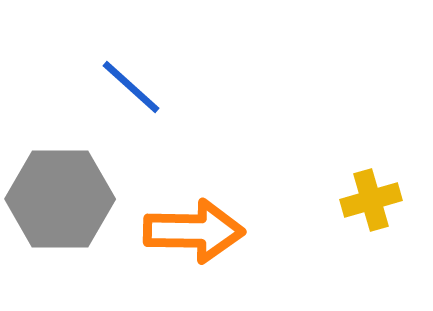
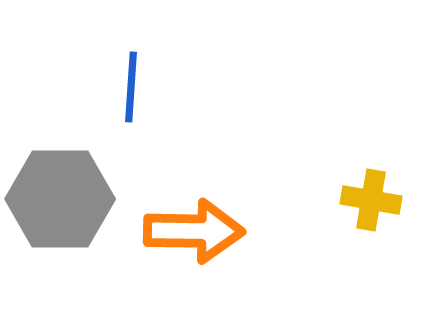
blue line: rotated 52 degrees clockwise
yellow cross: rotated 26 degrees clockwise
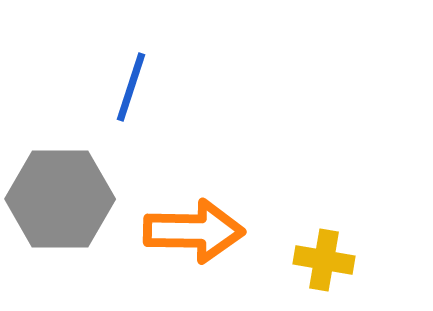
blue line: rotated 14 degrees clockwise
yellow cross: moved 47 px left, 60 px down
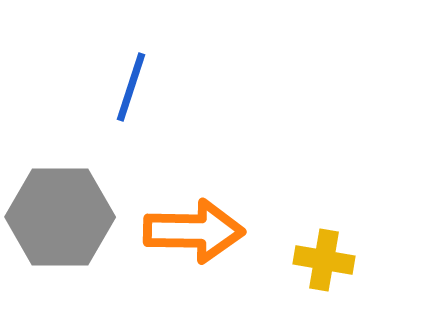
gray hexagon: moved 18 px down
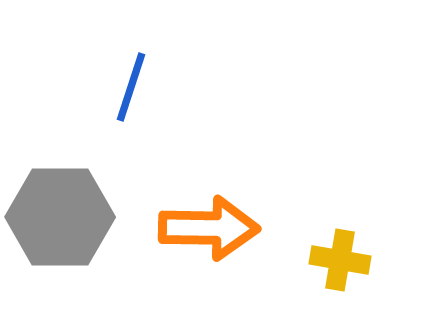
orange arrow: moved 15 px right, 3 px up
yellow cross: moved 16 px right
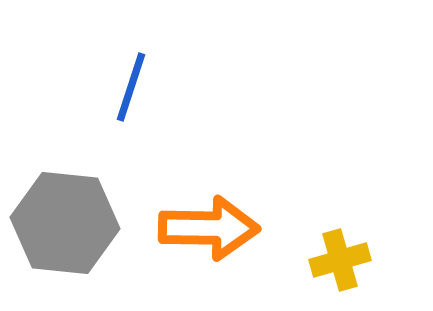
gray hexagon: moved 5 px right, 6 px down; rotated 6 degrees clockwise
yellow cross: rotated 26 degrees counterclockwise
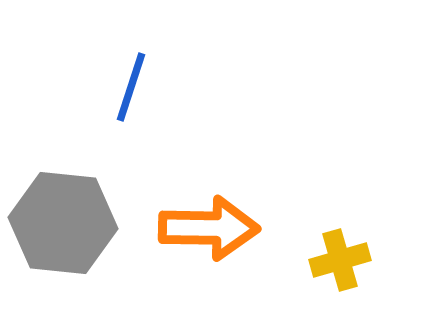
gray hexagon: moved 2 px left
